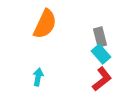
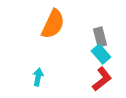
orange semicircle: moved 8 px right
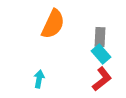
gray rectangle: rotated 18 degrees clockwise
cyan arrow: moved 1 px right, 2 px down
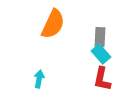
red L-shape: rotated 140 degrees clockwise
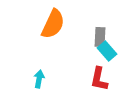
cyan rectangle: moved 6 px right, 3 px up
red L-shape: moved 3 px left
